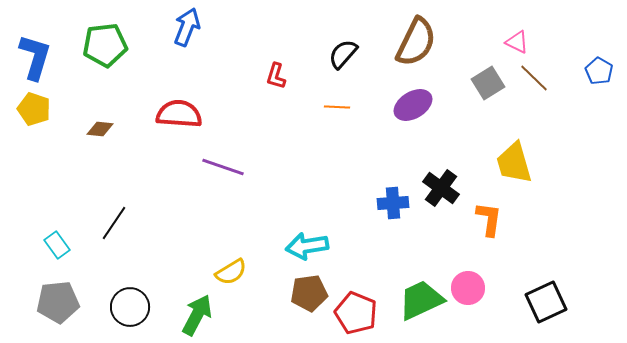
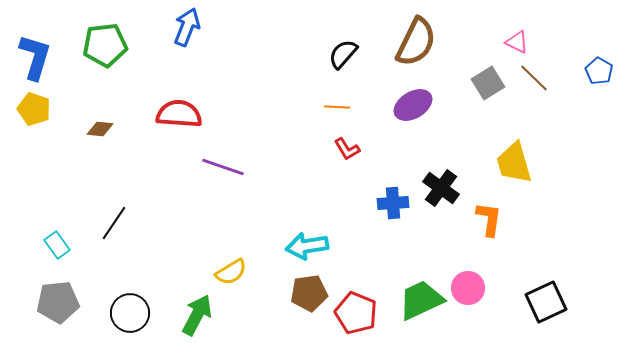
red L-shape: moved 71 px right, 73 px down; rotated 48 degrees counterclockwise
black circle: moved 6 px down
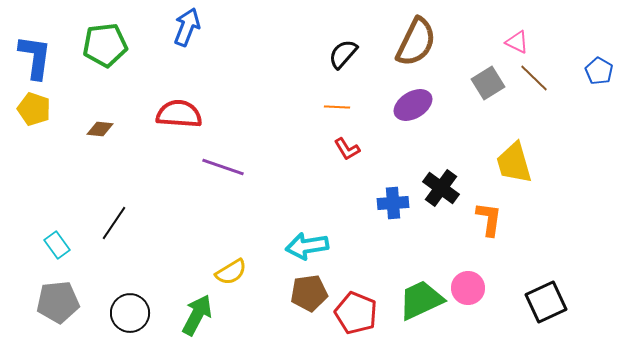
blue L-shape: rotated 9 degrees counterclockwise
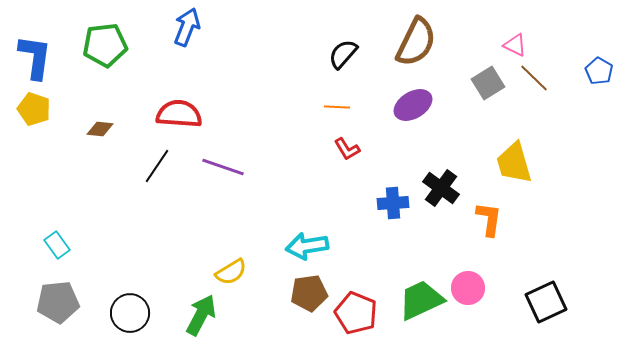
pink triangle: moved 2 px left, 3 px down
black line: moved 43 px right, 57 px up
green arrow: moved 4 px right
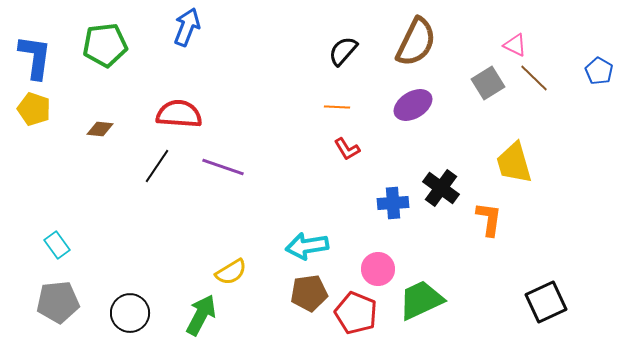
black semicircle: moved 3 px up
pink circle: moved 90 px left, 19 px up
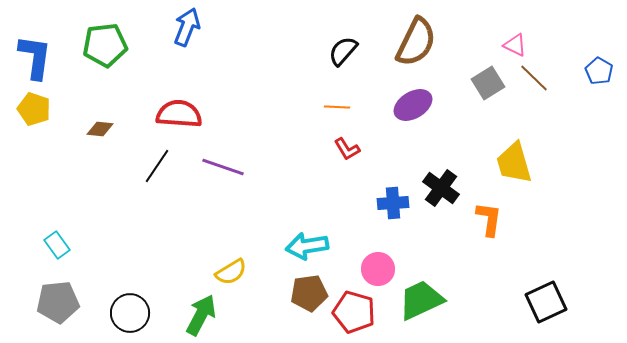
red pentagon: moved 2 px left, 1 px up; rotated 6 degrees counterclockwise
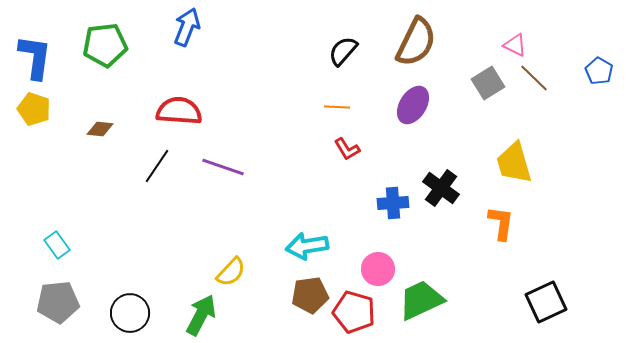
purple ellipse: rotated 27 degrees counterclockwise
red semicircle: moved 3 px up
orange L-shape: moved 12 px right, 4 px down
yellow semicircle: rotated 16 degrees counterclockwise
brown pentagon: moved 1 px right, 2 px down
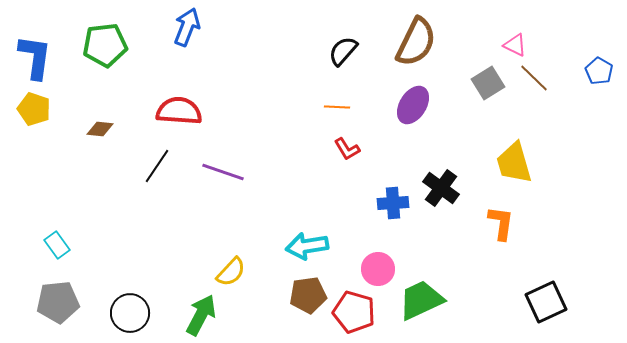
purple line: moved 5 px down
brown pentagon: moved 2 px left
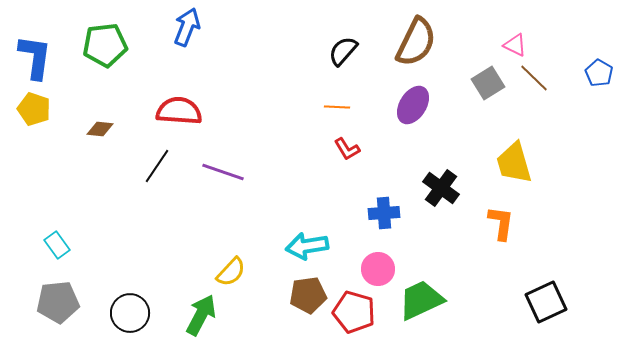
blue pentagon: moved 2 px down
blue cross: moved 9 px left, 10 px down
